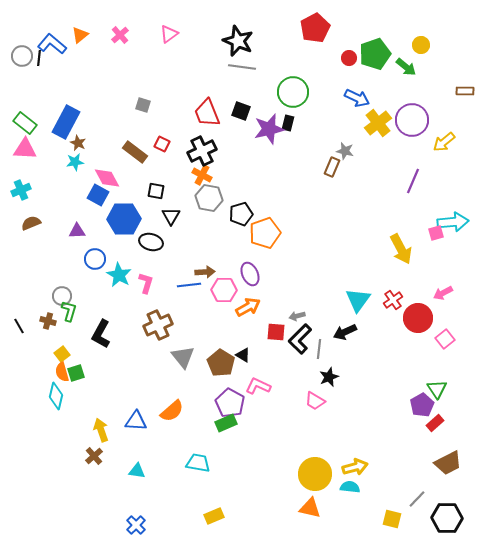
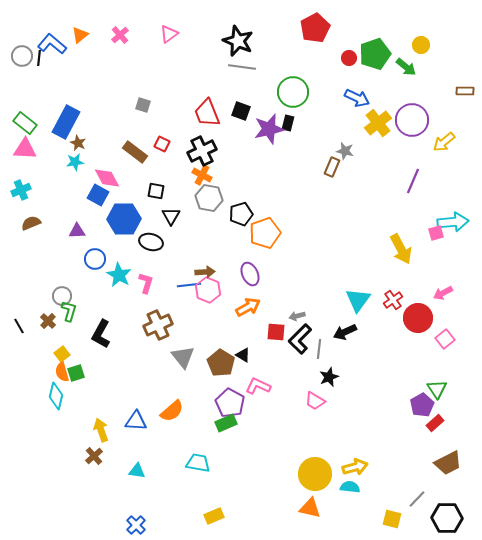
pink hexagon at (224, 290): moved 16 px left; rotated 20 degrees clockwise
brown cross at (48, 321): rotated 28 degrees clockwise
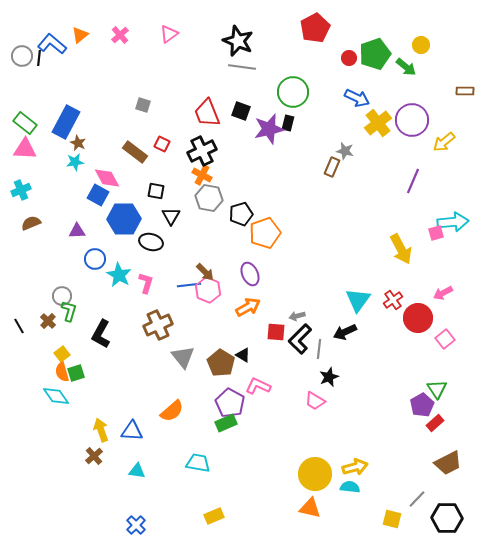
brown arrow at (205, 272): rotated 48 degrees clockwise
cyan diamond at (56, 396): rotated 48 degrees counterclockwise
blue triangle at (136, 421): moved 4 px left, 10 px down
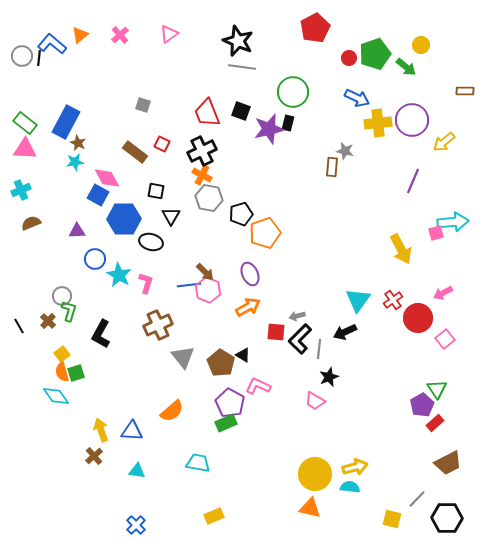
yellow cross at (378, 123): rotated 32 degrees clockwise
brown rectangle at (332, 167): rotated 18 degrees counterclockwise
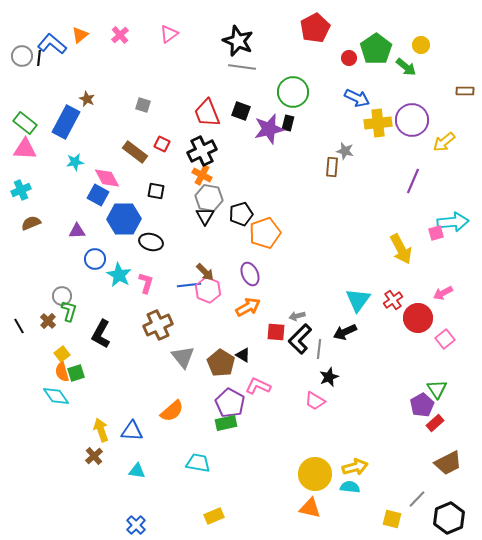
green pentagon at (375, 54): moved 1 px right, 5 px up; rotated 16 degrees counterclockwise
brown star at (78, 143): moved 9 px right, 44 px up
black triangle at (171, 216): moved 34 px right
green rectangle at (226, 423): rotated 10 degrees clockwise
black hexagon at (447, 518): moved 2 px right; rotated 24 degrees counterclockwise
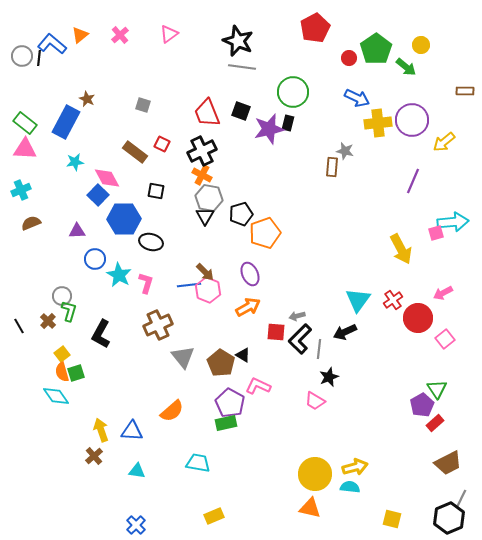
blue square at (98, 195): rotated 15 degrees clockwise
gray line at (417, 499): moved 44 px right; rotated 18 degrees counterclockwise
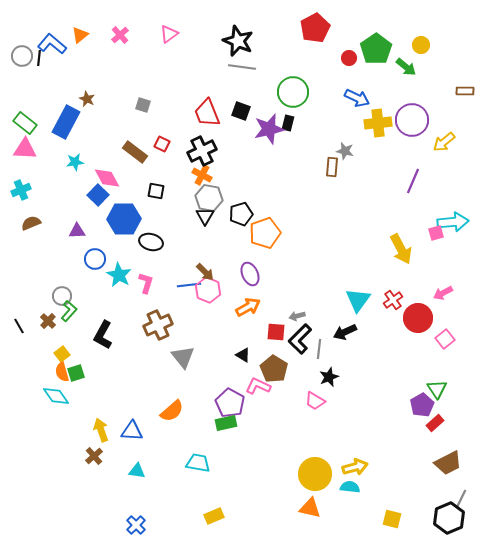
green L-shape at (69, 311): rotated 25 degrees clockwise
black L-shape at (101, 334): moved 2 px right, 1 px down
brown pentagon at (221, 363): moved 53 px right, 6 px down
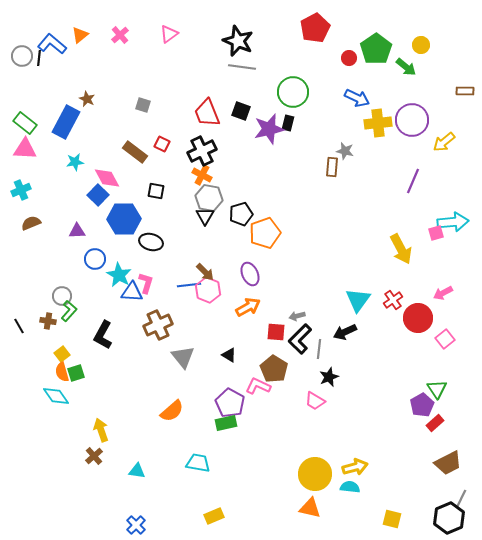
brown cross at (48, 321): rotated 35 degrees counterclockwise
black triangle at (243, 355): moved 14 px left
blue triangle at (132, 431): moved 139 px up
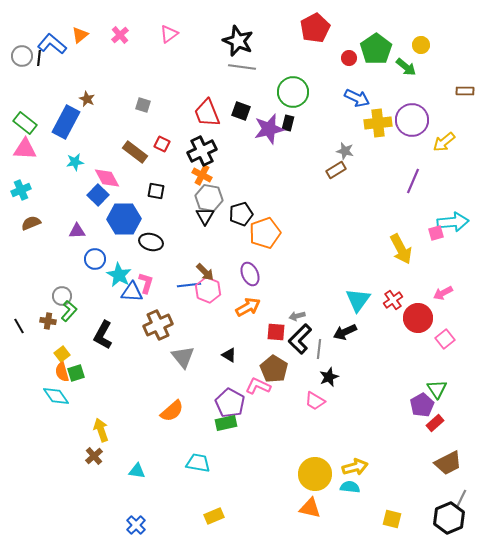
brown rectangle at (332, 167): moved 4 px right, 3 px down; rotated 54 degrees clockwise
